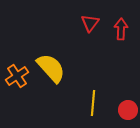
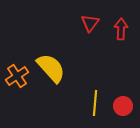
yellow line: moved 2 px right
red circle: moved 5 px left, 4 px up
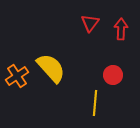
red circle: moved 10 px left, 31 px up
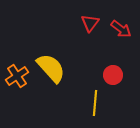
red arrow: rotated 125 degrees clockwise
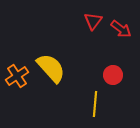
red triangle: moved 3 px right, 2 px up
yellow line: moved 1 px down
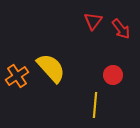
red arrow: rotated 15 degrees clockwise
yellow line: moved 1 px down
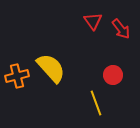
red triangle: rotated 12 degrees counterclockwise
orange cross: rotated 20 degrees clockwise
yellow line: moved 1 px right, 2 px up; rotated 25 degrees counterclockwise
